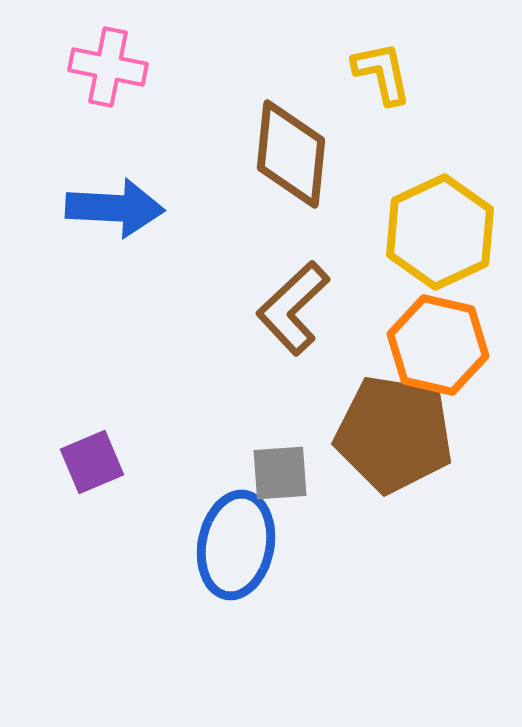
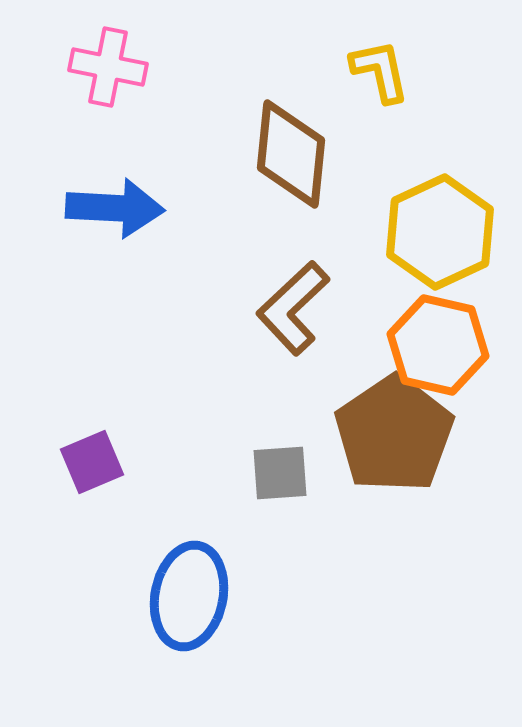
yellow L-shape: moved 2 px left, 2 px up
brown pentagon: rotated 29 degrees clockwise
blue ellipse: moved 47 px left, 51 px down
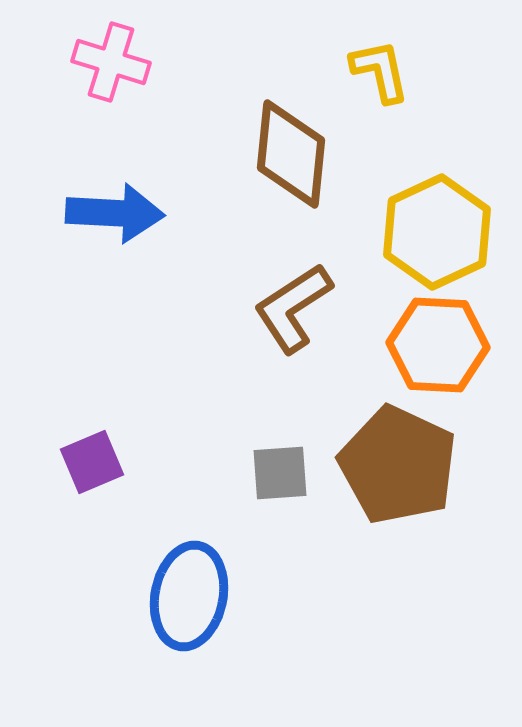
pink cross: moved 3 px right, 5 px up; rotated 6 degrees clockwise
blue arrow: moved 5 px down
yellow hexagon: moved 3 px left
brown L-shape: rotated 10 degrees clockwise
orange hexagon: rotated 10 degrees counterclockwise
brown pentagon: moved 4 px right, 31 px down; rotated 13 degrees counterclockwise
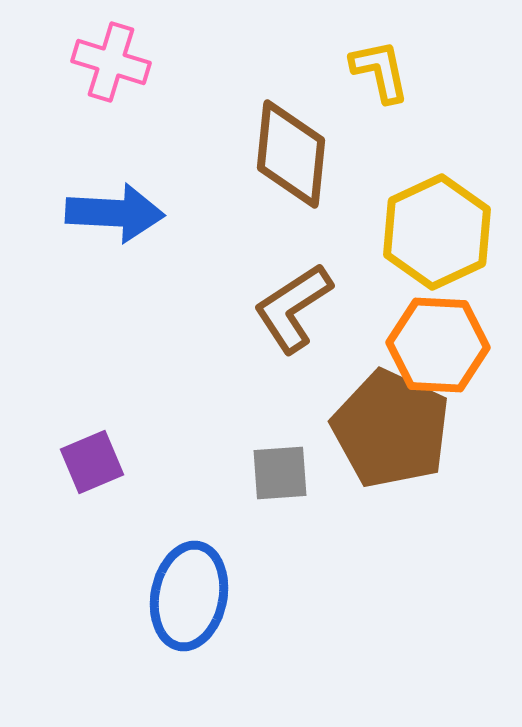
brown pentagon: moved 7 px left, 36 px up
